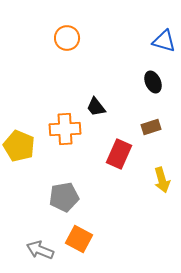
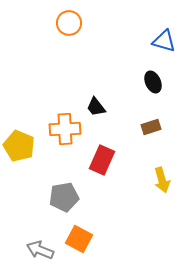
orange circle: moved 2 px right, 15 px up
red rectangle: moved 17 px left, 6 px down
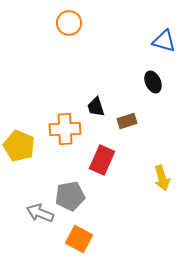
black trapezoid: rotated 20 degrees clockwise
brown rectangle: moved 24 px left, 6 px up
yellow arrow: moved 2 px up
gray pentagon: moved 6 px right, 1 px up
gray arrow: moved 37 px up
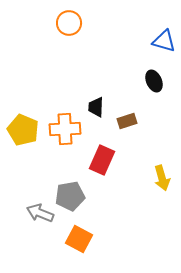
black ellipse: moved 1 px right, 1 px up
black trapezoid: rotated 20 degrees clockwise
yellow pentagon: moved 4 px right, 16 px up
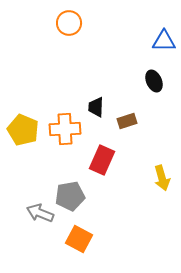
blue triangle: rotated 15 degrees counterclockwise
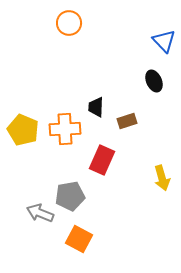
blue triangle: rotated 45 degrees clockwise
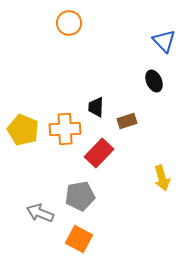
red rectangle: moved 3 px left, 7 px up; rotated 20 degrees clockwise
gray pentagon: moved 10 px right
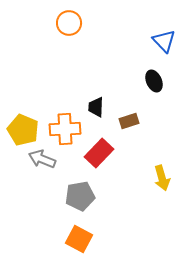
brown rectangle: moved 2 px right
gray arrow: moved 2 px right, 54 px up
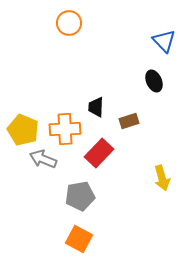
gray arrow: moved 1 px right
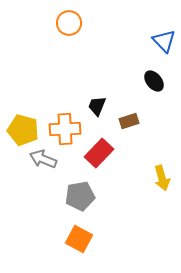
black ellipse: rotated 15 degrees counterclockwise
black trapezoid: moved 1 px right, 1 px up; rotated 20 degrees clockwise
yellow pentagon: rotated 8 degrees counterclockwise
